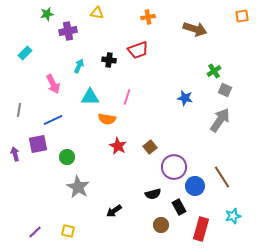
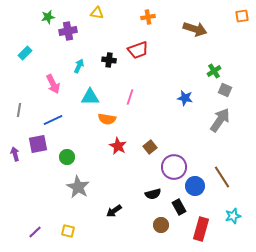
green star: moved 1 px right, 3 px down
pink line: moved 3 px right
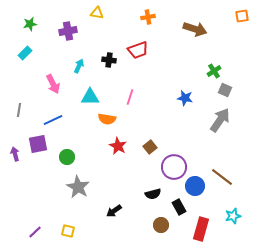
green star: moved 18 px left, 7 px down
brown line: rotated 20 degrees counterclockwise
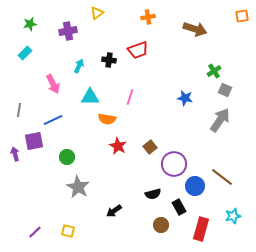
yellow triangle: rotated 48 degrees counterclockwise
purple square: moved 4 px left, 3 px up
purple circle: moved 3 px up
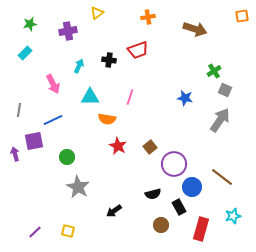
blue circle: moved 3 px left, 1 px down
